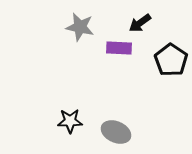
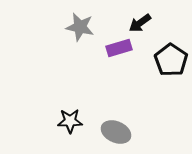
purple rectangle: rotated 20 degrees counterclockwise
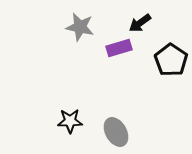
gray ellipse: rotated 36 degrees clockwise
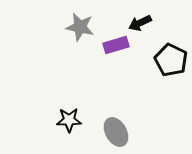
black arrow: rotated 10 degrees clockwise
purple rectangle: moved 3 px left, 3 px up
black pentagon: rotated 8 degrees counterclockwise
black star: moved 1 px left, 1 px up
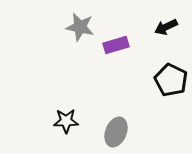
black arrow: moved 26 px right, 4 px down
black pentagon: moved 20 px down
black star: moved 3 px left, 1 px down
gray ellipse: rotated 52 degrees clockwise
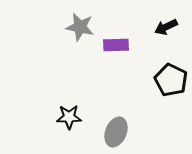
purple rectangle: rotated 15 degrees clockwise
black star: moved 3 px right, 4 px up
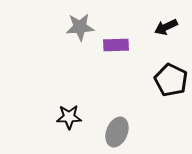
gray star: rotated 16 degrees counterclockwise
gray ellipse: moved 1 px right
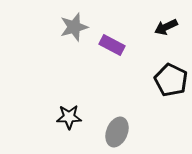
gray star: moved 6 px left; rotated 12 degrees counterclockwise
purple rectangle: moved 4 px left; rotated 30 degrees clockwise
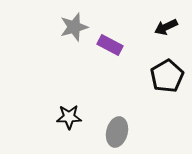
purple rectangle: moved 2 px left
black pentagon: moved 4 px left, 4 px up; rotated 16 degrees clockwise
gray ellipse: rotated 8 degrees counterclockwise
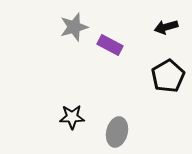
black arrow: rotated 10 degrees clockwise
black pentagon: moved 1 px right
black star: moved 3 px right
